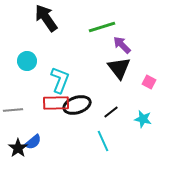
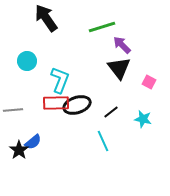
black star: moved 1 px right, 2 px down
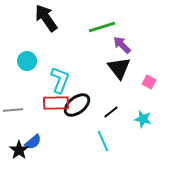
black ellipse: rotated 20 degrees counterclockwise
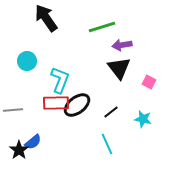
purple arrow: rotated 54 degrees counterclockwise
cyan line: moved 4 px right, 3 px down
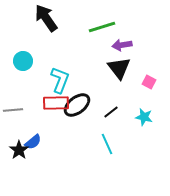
cyan circle: moved 4 px left
cyan star: moved 1 px right, 2 px up
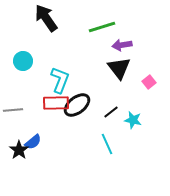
pink square: rotated 24 degrees clockwise
cyan star: moved 11 px left, 3 px down
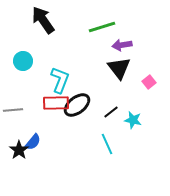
black arrow: moved 3 px left, 2 px down
blue semicircle: rotated 12 degrees counterclockwise
